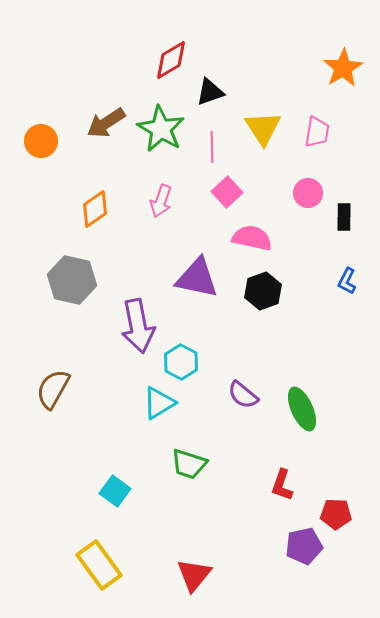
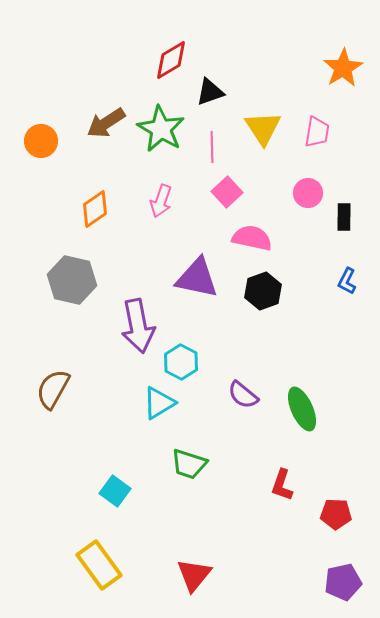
purple pentagon: moved 39 px right, 36 px down
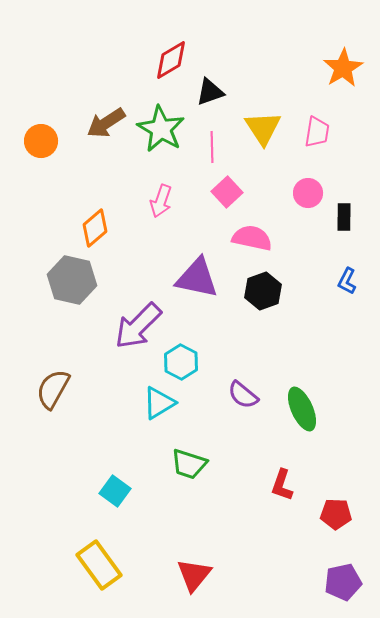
orange diamond: moved 19 px down; rotated 6 degrees counterclockwise
purple arrow: rotated 56 degrees clockwise
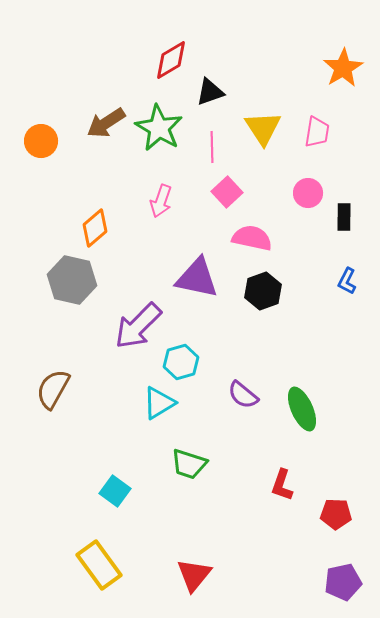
green star: moved 2 px left, 1 px up
cyan hexagon: rotated 16 degrees clockwise
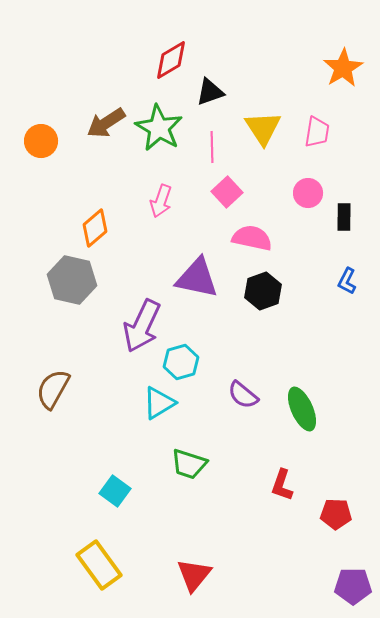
purple arrow: moved 4 px right; rotated 20 degrees counterclockwise
purple pentagon: moved 10 px right, 4 px down; rotated 12 degrees clockwise
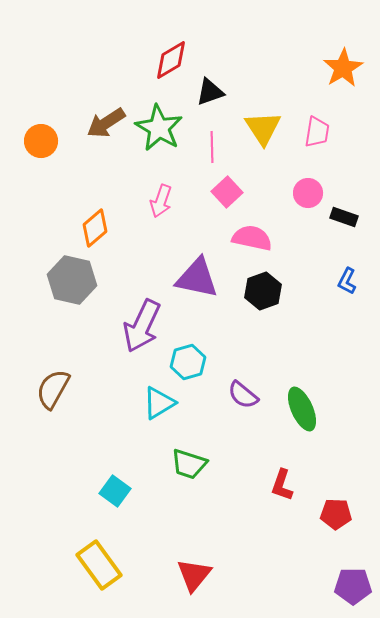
black rectangle: rotated 72 degrees counterclockwise
cyan hexagon: moved 7 px right
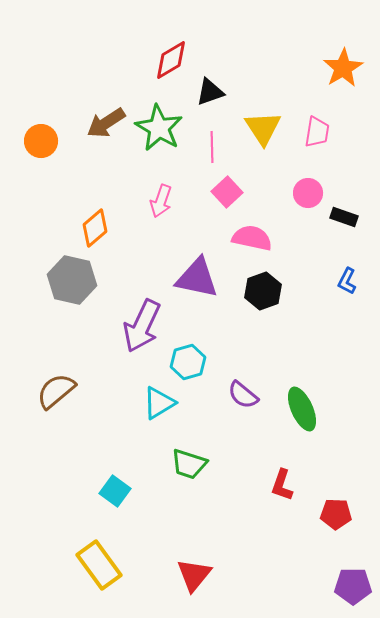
brown semicircle: moved 3 px right, 2 px down; rotated 21 degrees clockwise
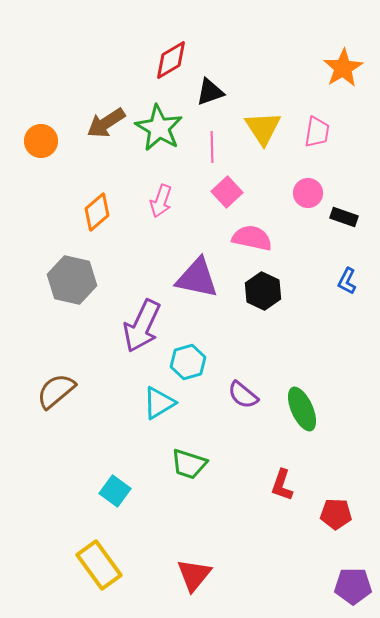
orange diamond: moved 2 px right, 16 px up
black hexagon: rotated 15 degrees counterclockwise
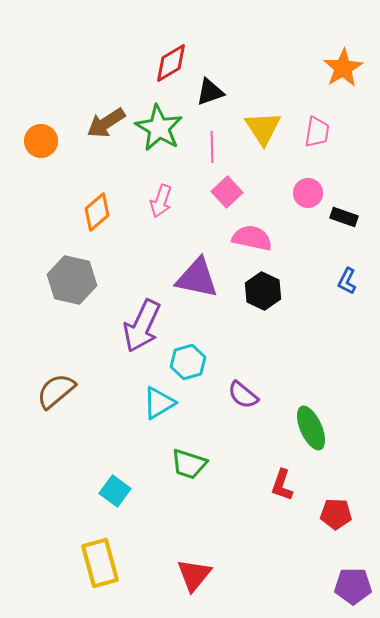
red diamond: moved 3 px down
green ellipse: moved 9 px right, 19 px down
yellow rectangle: moved 1 px right, 2 px up; rotated 21 degrees clockwise
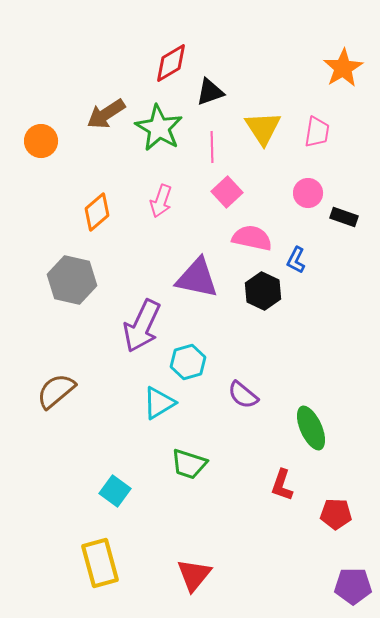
brown arrow: moved 9 px up
blue L-shape: moved 51 px left, 21 px up
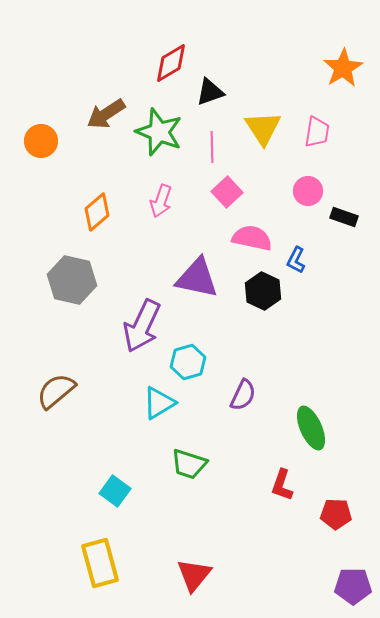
green star: moved 4 px down; rotated 9 degrees counterclockwise
pink circle: moved 2 px up
purple semicircle: rotated 104 degrees counterclockwise
